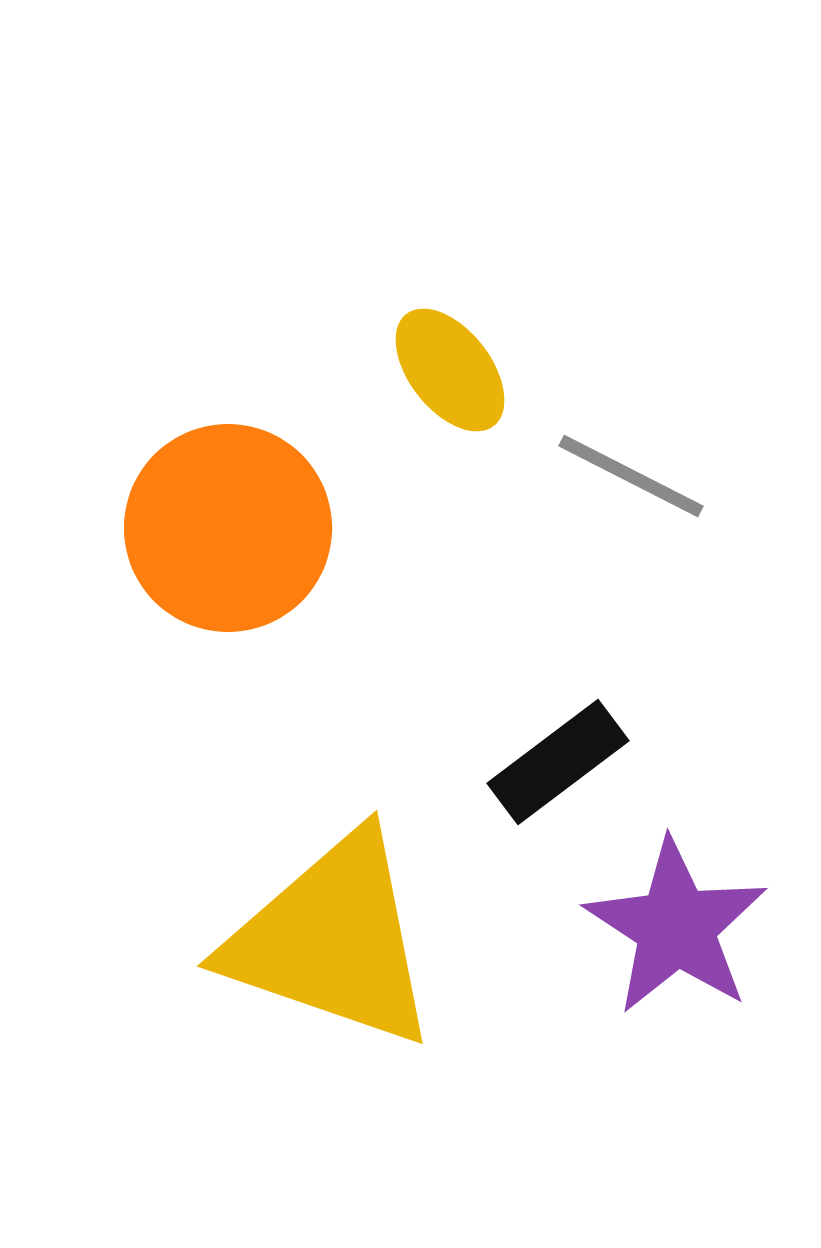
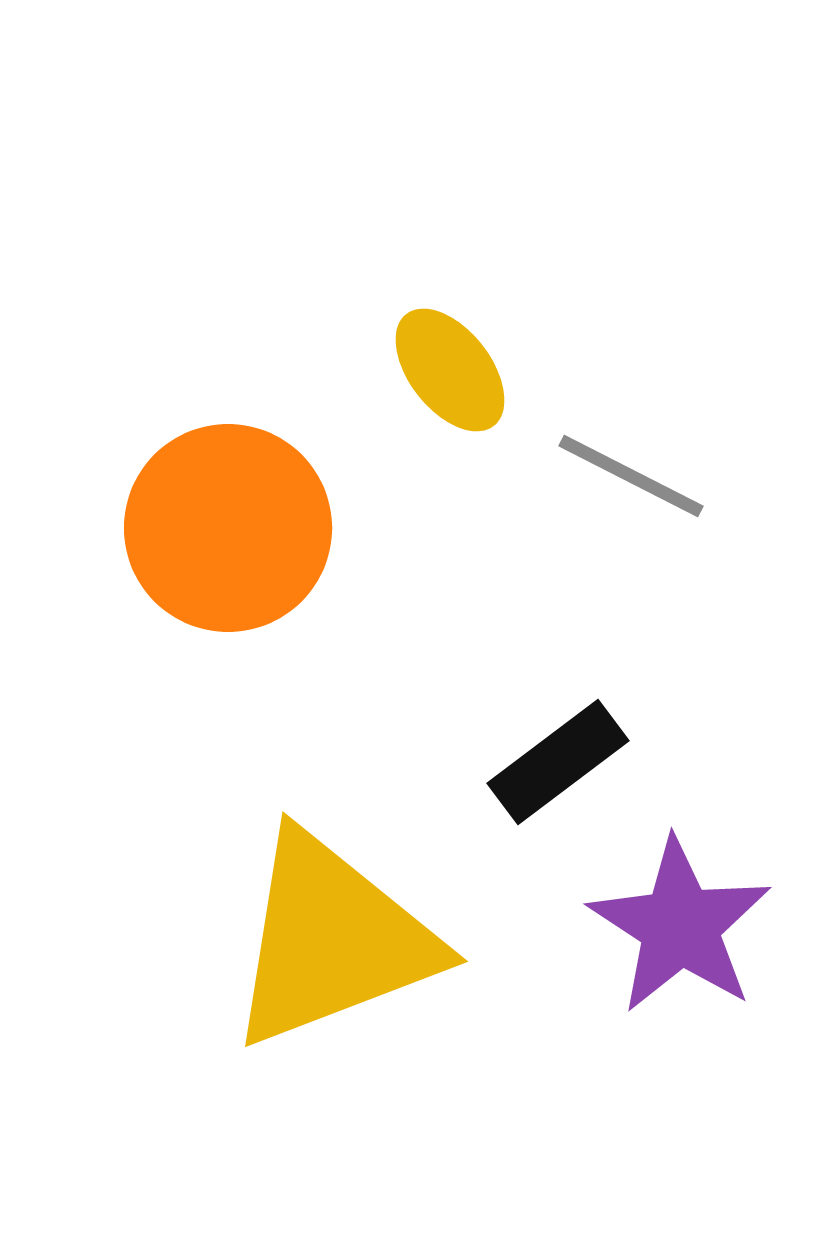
purple star: moved 4 px right, 1 px up
yellow triangle: rotated 40 degrees counterclockwise
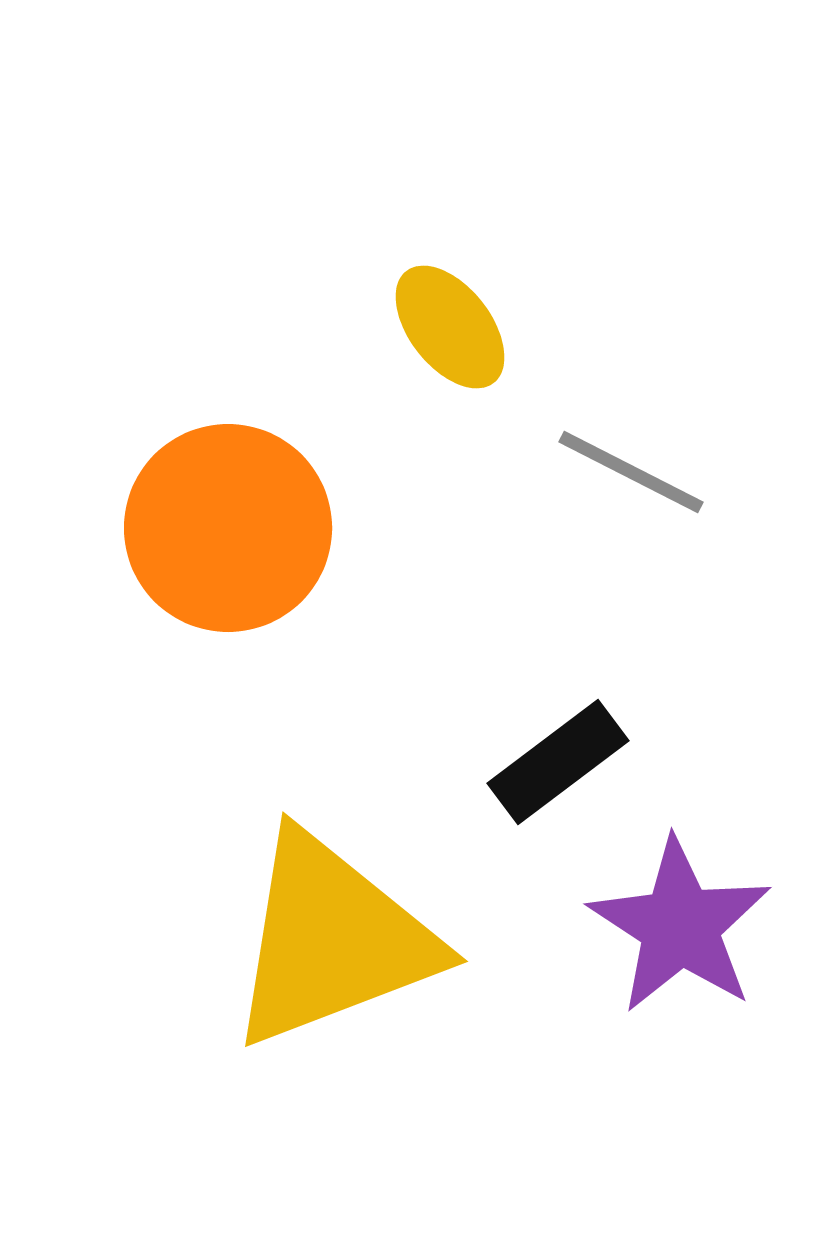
yellow ellipse: moved 43 px up
gray line: moved 4 px up
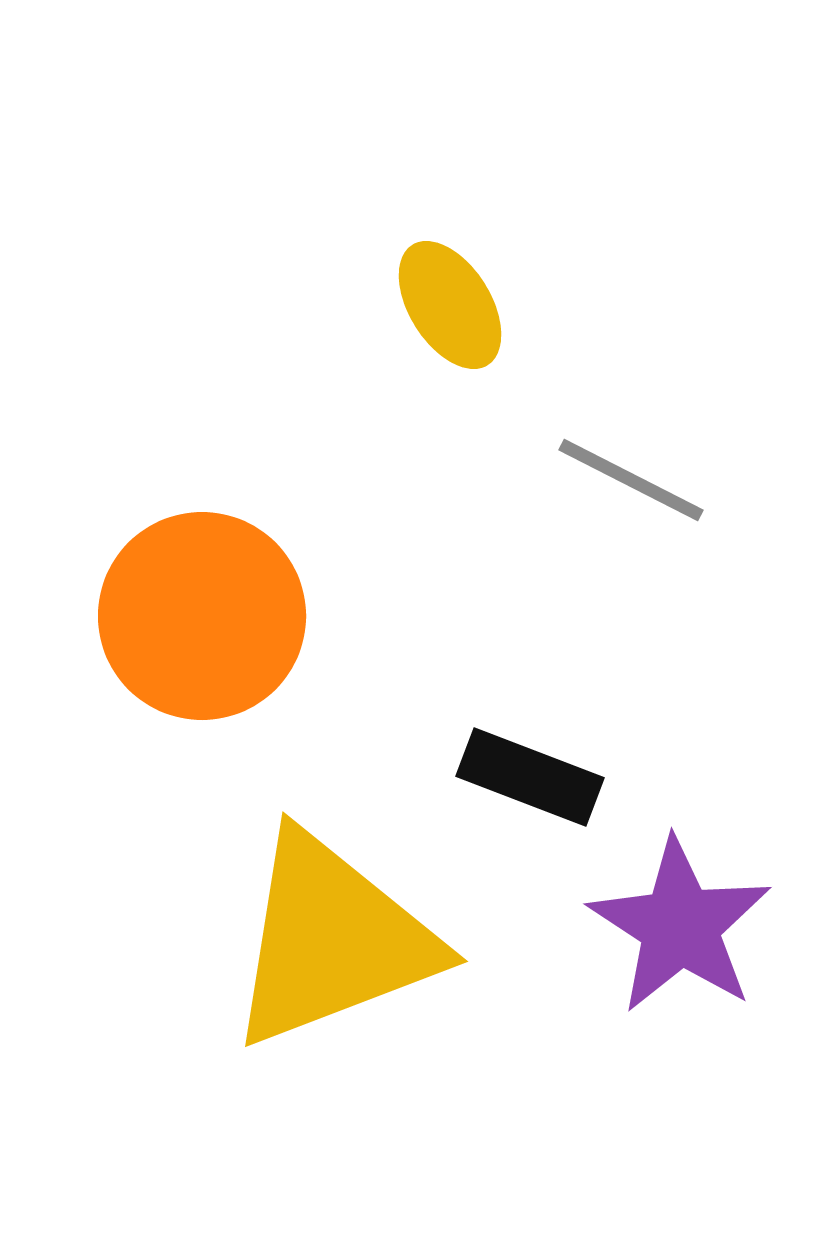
yellow ellipse: moved 22 px up; rotated 6 degrees clockwise
gray line: moved 8 px down
orange circle: moved 26 px left, 88 px down
black rectangle: moved 28 px left, 15 px down; rotated 58 degrees clockwise
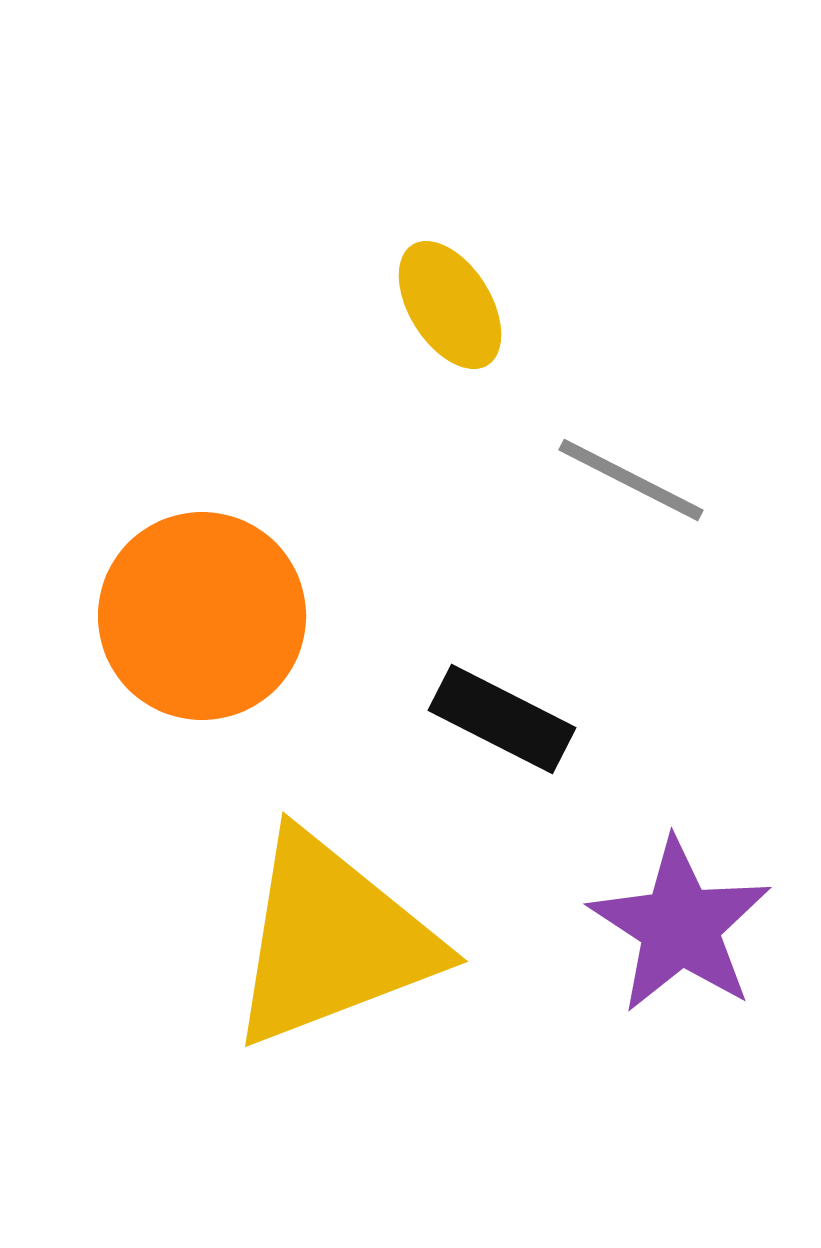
black rectangle: moved 28 px left, 58 px up; rotated 6 degrees clockwise
